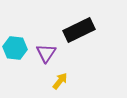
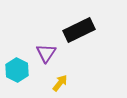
cyan hexagon: moved 2 px right, 22 px down; rotated 20 degrees clockwise
yellow arrow: moved 2 px down
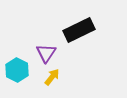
yellow arrow: moved 8 px left, 6 px up
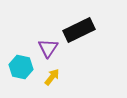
purple triangle: moved 2 px right, 5 px up
cyan hexagon: moved 4 px right, 3 px up; rotated 15 degrees counterclockwise
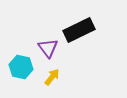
purple triangle: rotated 10 degrees counterclockwise
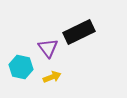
black rectangle: moved 2 px down
yellow arrow: rotated 30 degrees clockwise
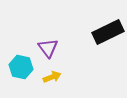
black rectangle: moved 29 px right
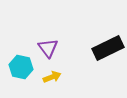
black rectangle: moved 16 px down
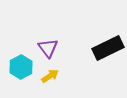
cyan hexagon: rotated 20 degrees clockwise
yellow arrow: moved 2 px left, 1 px up; rotated 12 degrees counterclockwise
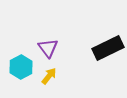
yellow arrow: moved 1 px left; rotated 18 degrees counterclockwise
